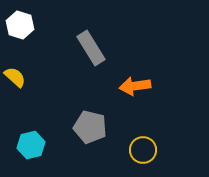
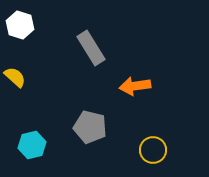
cyan hexagon: moved 1 px right
yellow circle: moved 10 px right
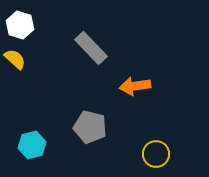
gray rectangle: rotated 12 degrees counterclockwise
yellow semicircle: moved 18 px up
yellow circle: moved 3 px right, 4 px down
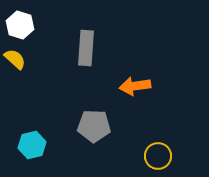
gray rectangle: moved 5 px left; rotated 48 degrees clockwise
gray pentagon: moved 4 px right, 1 px up; rotated 12 degrees counterclockwise
yellow circle: moved 2 px right, 2 px down
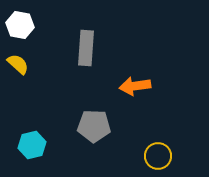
white hexagon: rotated 8 degrees counterclockwise
yellow semicircle: moved 3 px right, 5 px down
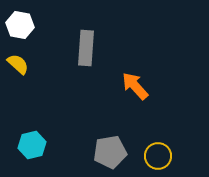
orange arrow: rotated 56 degrees clockwise
gray pentagon: moved 16 px right, 26 px down; rotated 12 degrees counterclockwise
